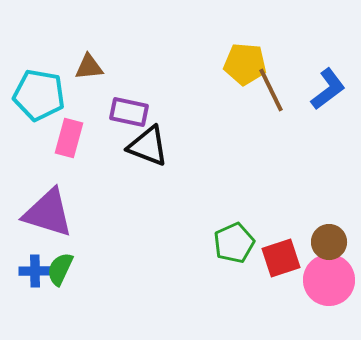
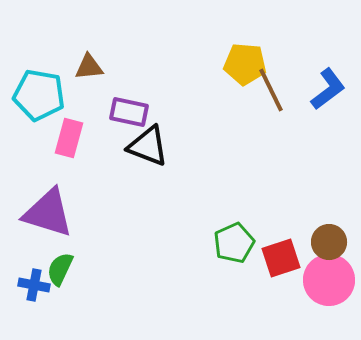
blue cross: moved 1 px left, 14 px down; rotated 12 degrees clockwise
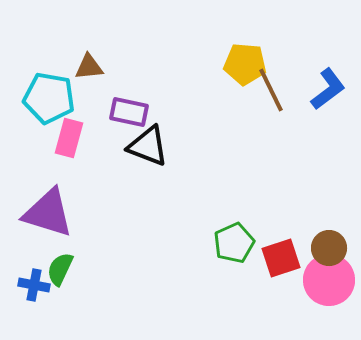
cyan pentagon: moved 10 px right, 3 px down
brown circle: moved 6 px down
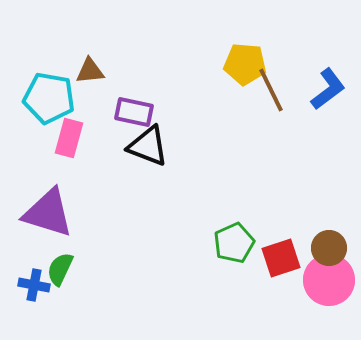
brown triangle: moved 1 px right, 4 px down
purple rectangle: moved 5 px right
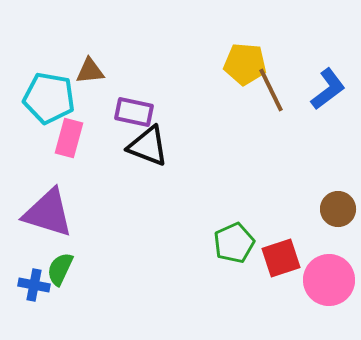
brown circle: moved 9 px right, 39 px up
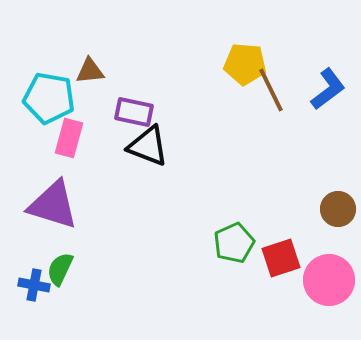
purple triangle: moved 5 px right, 8 px up
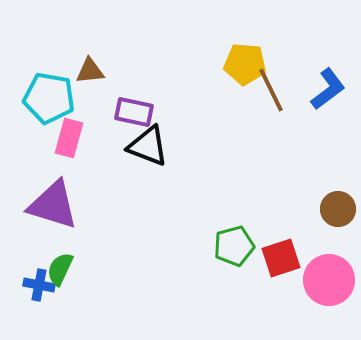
green pentagon: moved 3 px down; rotated 9 degrees clockwise
blue cross: moved 5 px right
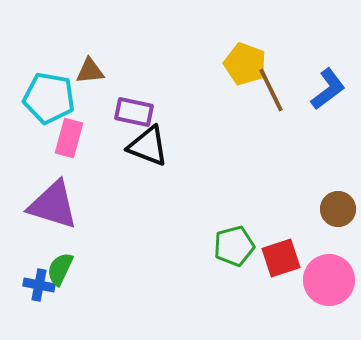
yellow pentagon: rotated 15 degrees clockwise
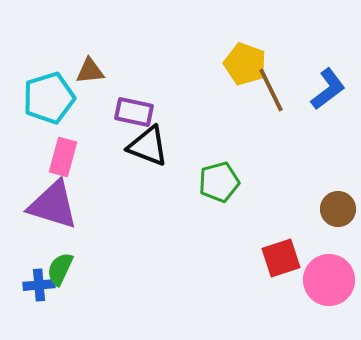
cyan pentagon: rotated 27 degrees counterclockwise
pink rectangle: moved 6 px left, 19 px down
green pentagon: moved 15 px left, 64 px up
blue cross: rotated 16 degrees counterclockwise
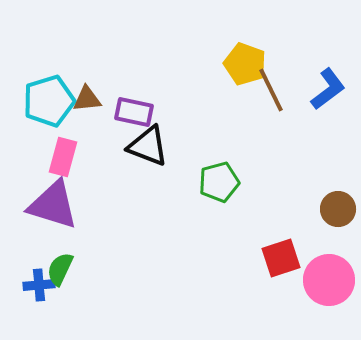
brown triangle: moved 3 px left, 28 px down
cyan pentagon: moved 3 px down
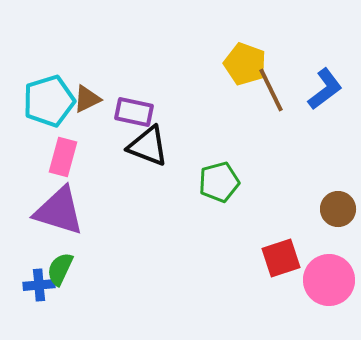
blue L-shape: moved 3 px left
brown triangle: rotated 20 degrees counterclockwise
purple triangle: moved 6 px right, 6 px down
